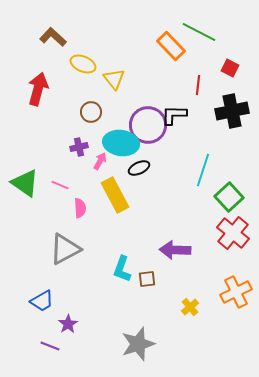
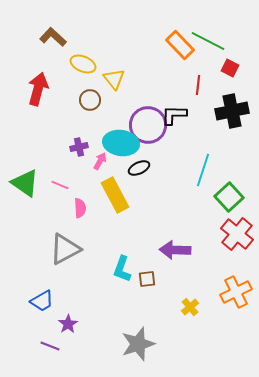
green line: moved 9 px right, 9 px down
orange rectangle: moved 9 px right, 1 px up
brown circle: moved 1 px left, 12 px up
red cross: moved 4 px right, 1 px down
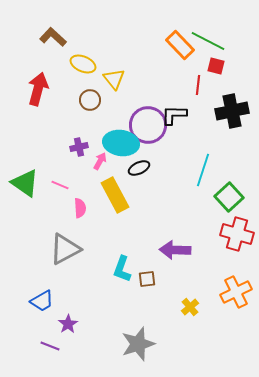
red square: moved 14 px left, 2 px up; rotated 12 degrees counterclockwise
red cross: rotated 24 degrees counterclockwise
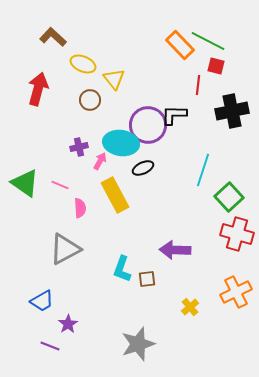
black ellipse: moved 4 px right
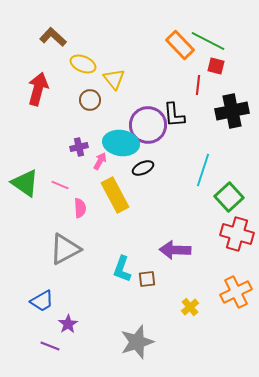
black L-shape: rotated 96 degrees counterclockwise
gray star: moved 1 px left, 2 px up
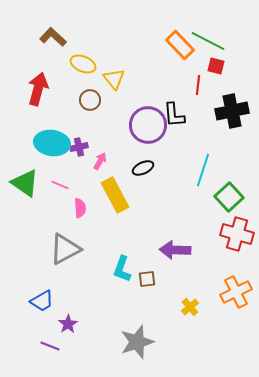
cyan ellipse: moved 69 px left
